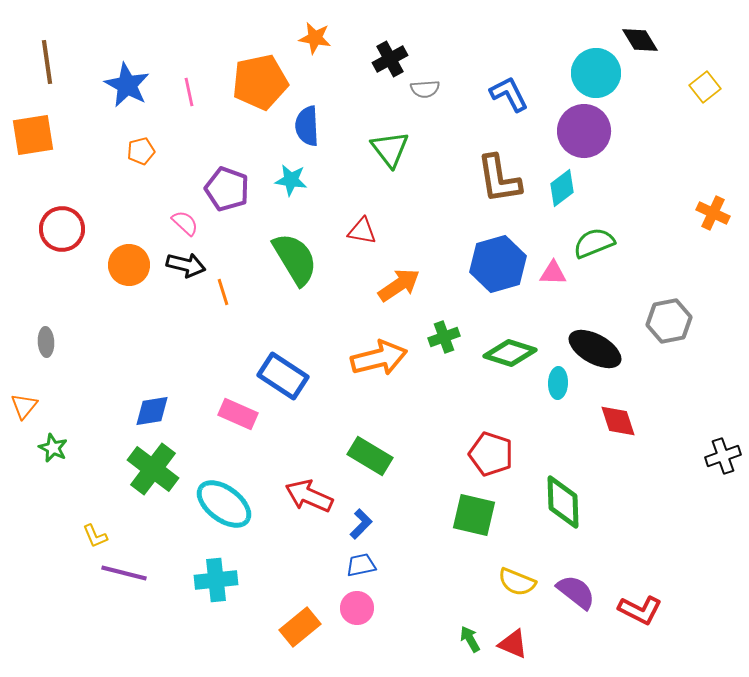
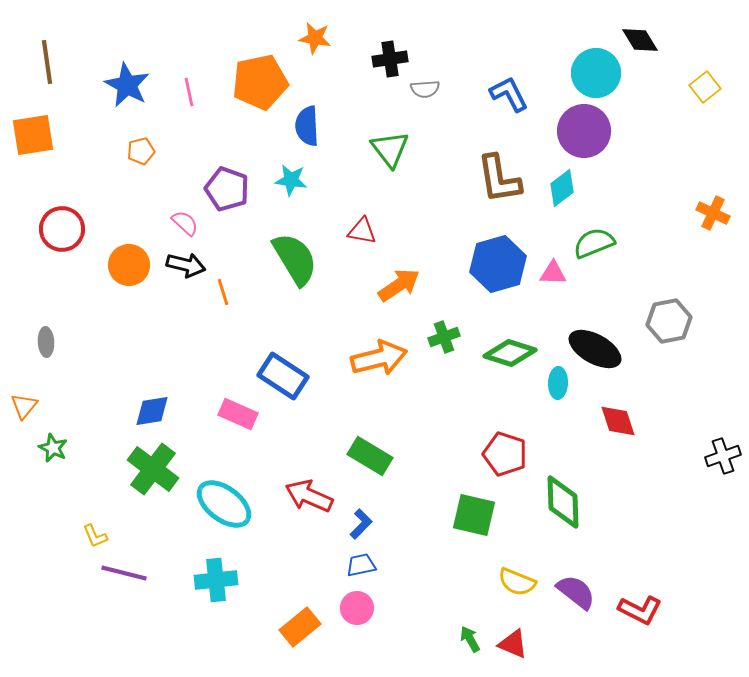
black cross at (390, 59): rotated 20 degrees clockwise
red pentagon at (491, 454): moved 14 px right
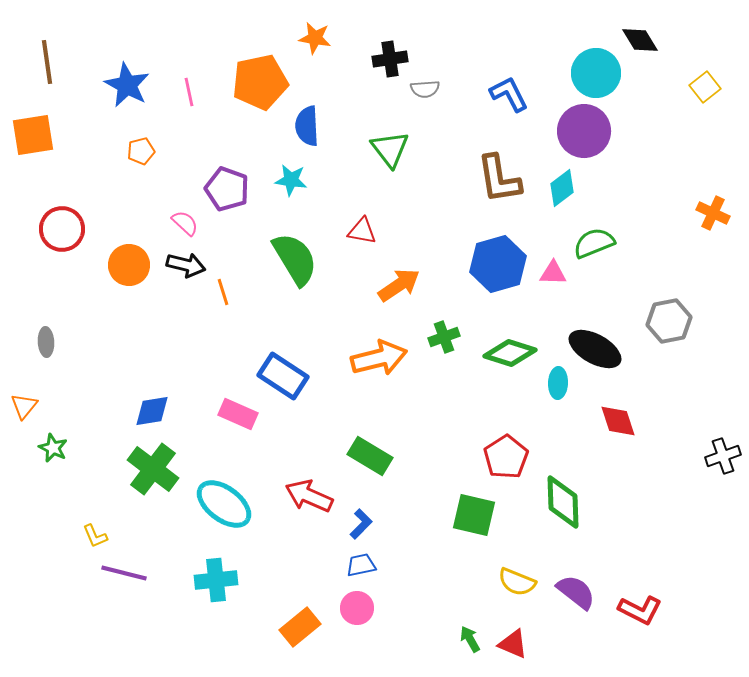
red pentagon at (505, 454): moved 1 px right, 3 px down; rotated 21 degrees clockwise
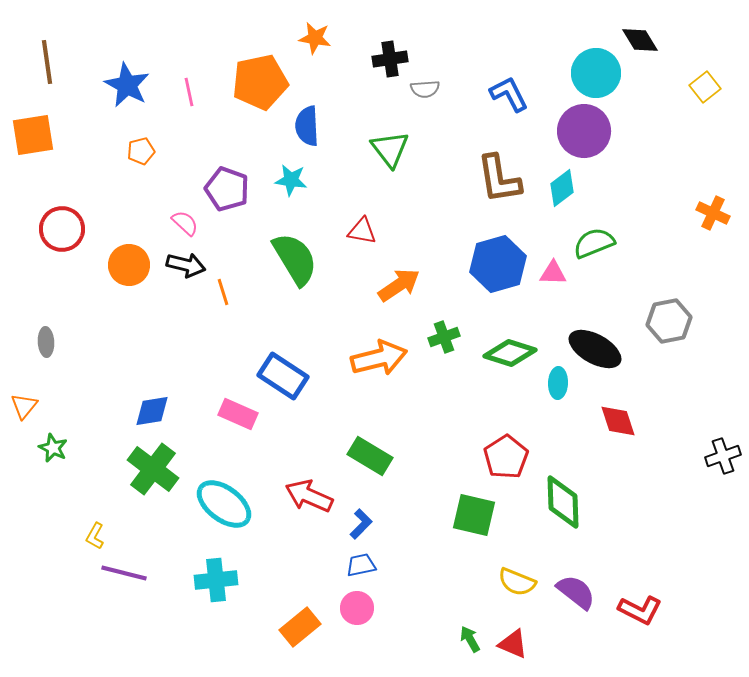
yellow L-shape at (95, 536): rotated 52 degrees clockwise
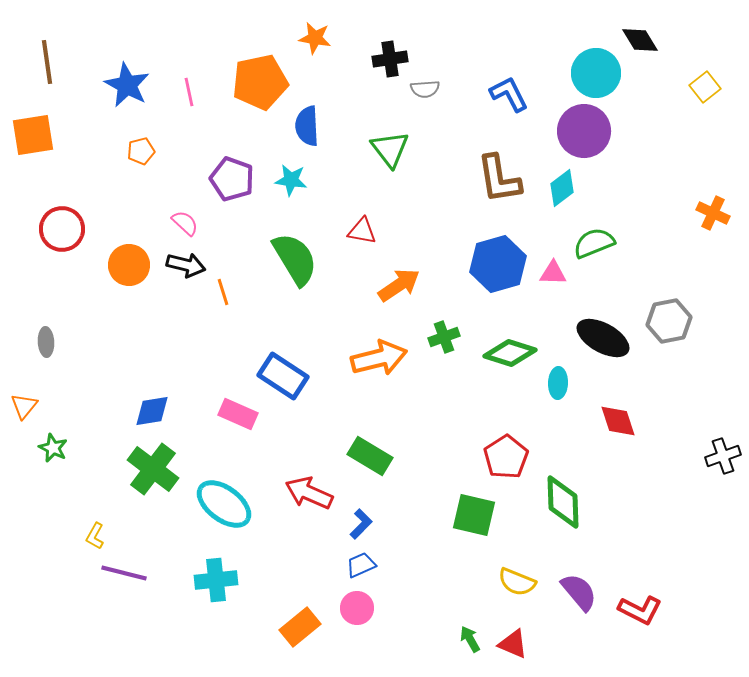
purple pentagon at (227, 189): moved 5 px right, 10 px up
black ellipse at (595, 349): moved 8 px right, 11 px up
red arrow at (309, 496): moved 3 px up
blue trapezoid at (361, 565): rotated 12 degrees counterclockwise
purple semicircle at (576, 592): moved 3 px right; rotated 12 degrees clockwise
